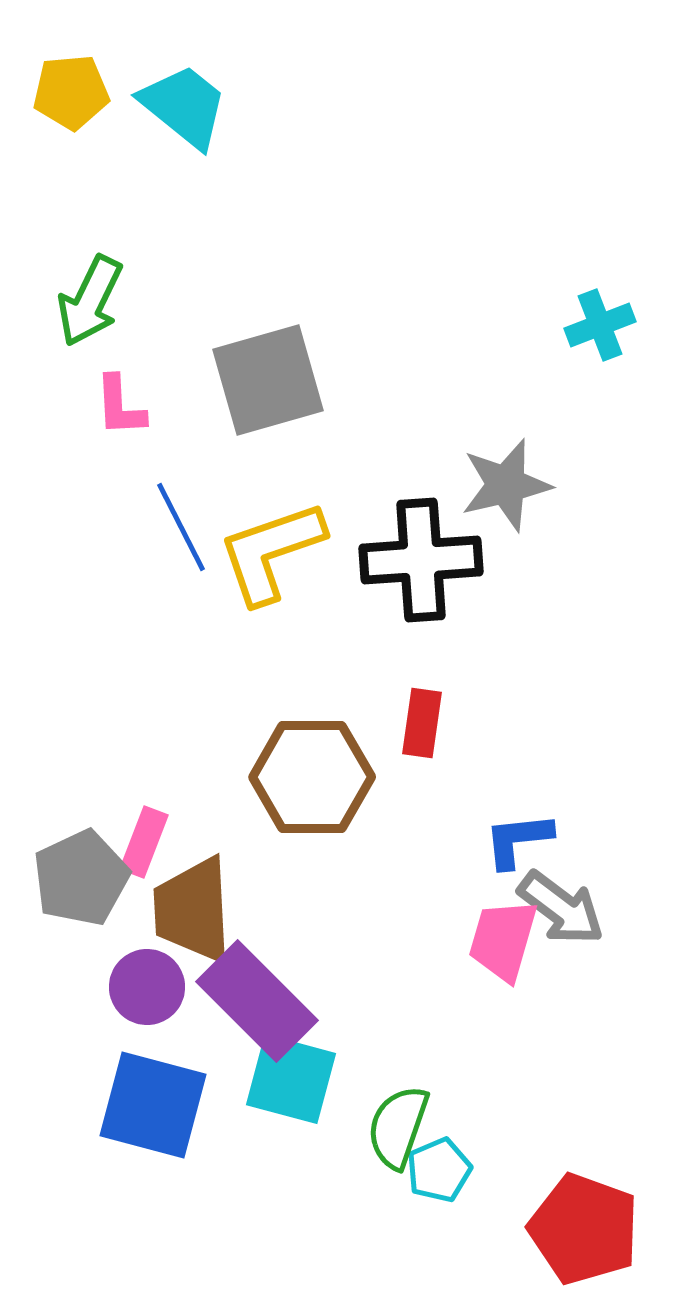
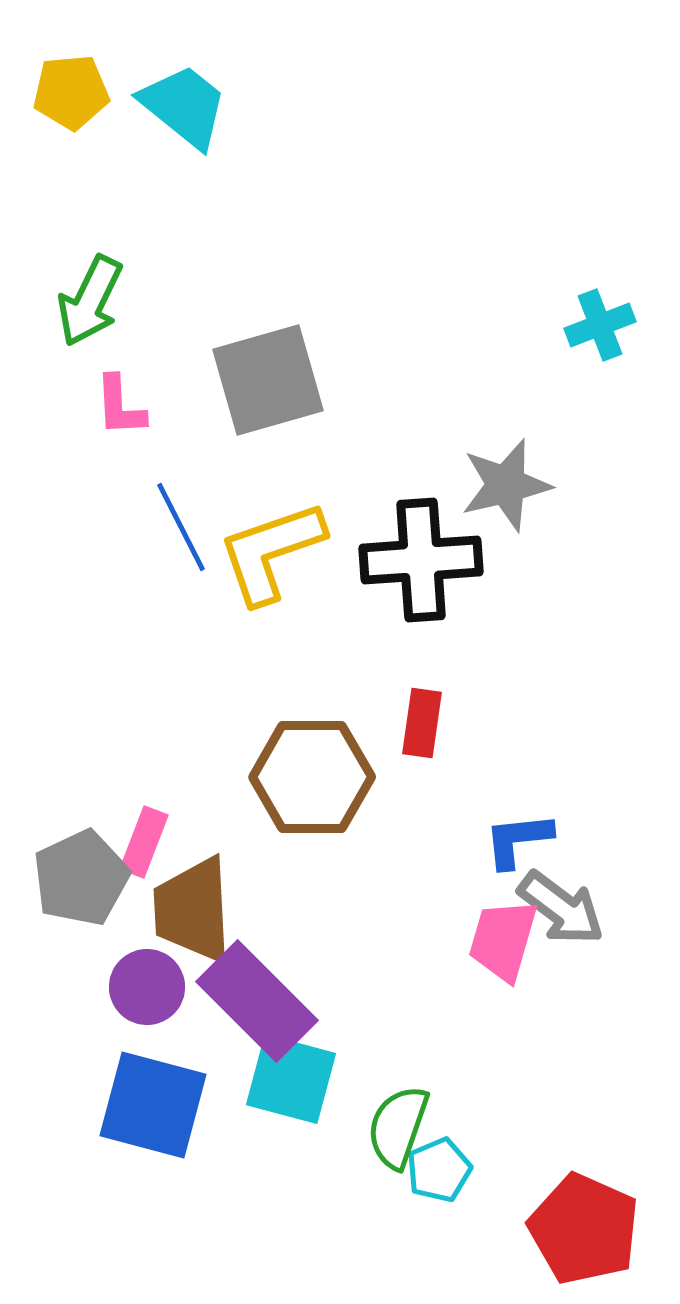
red pentagon: rotated 4 degrees clockwise
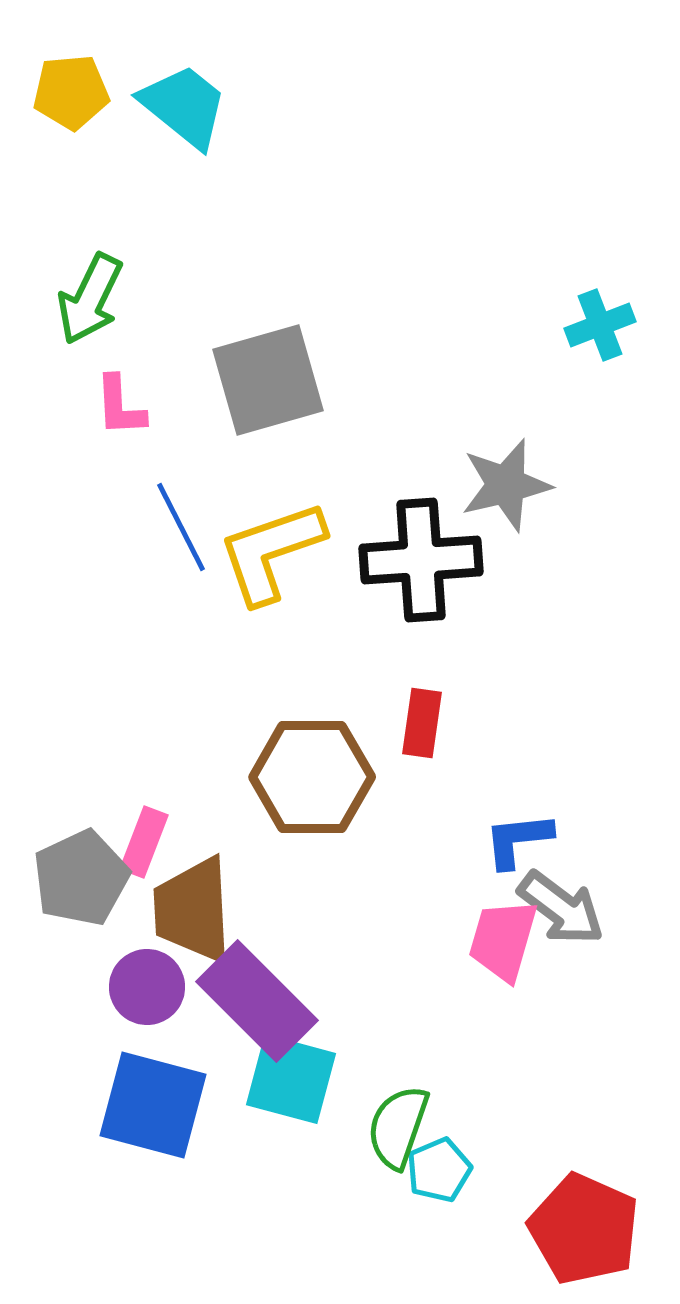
green arrow: moved 2 px up
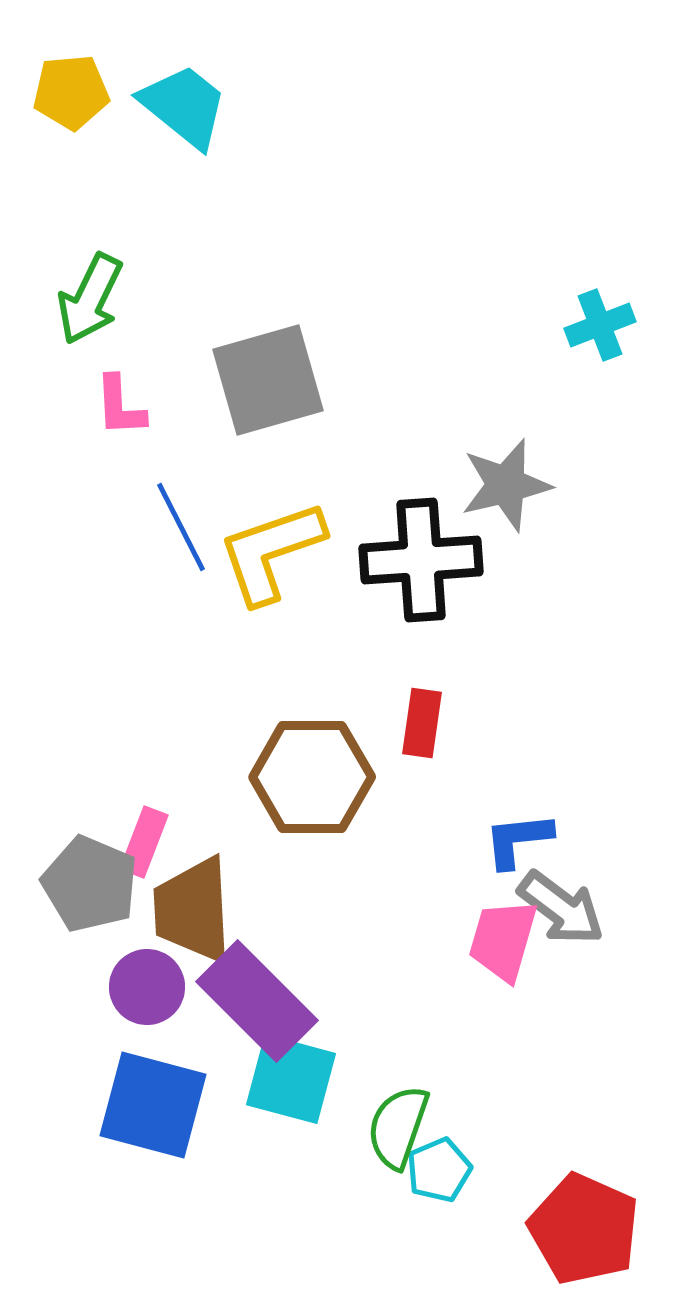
gray pentagon: moved 9 px right, 6 px down; rotated 24 degrees counterclockwise
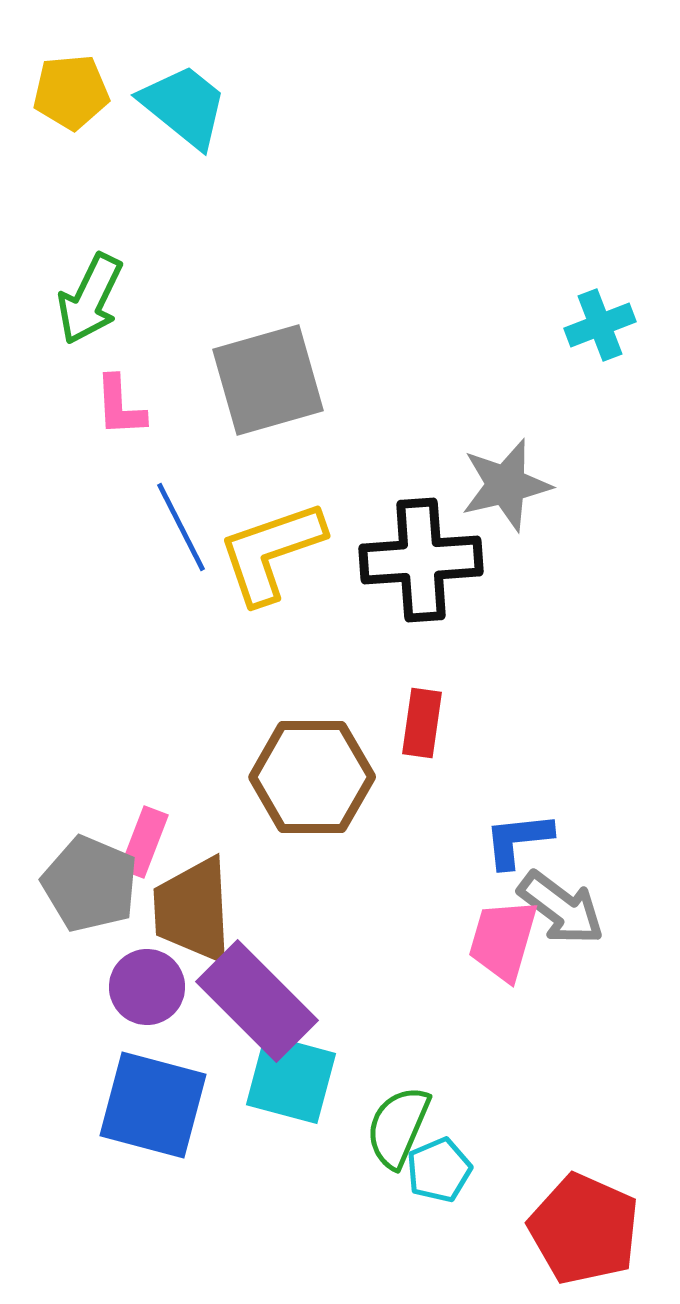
green semicircle: rotated 4 degrees clockwise
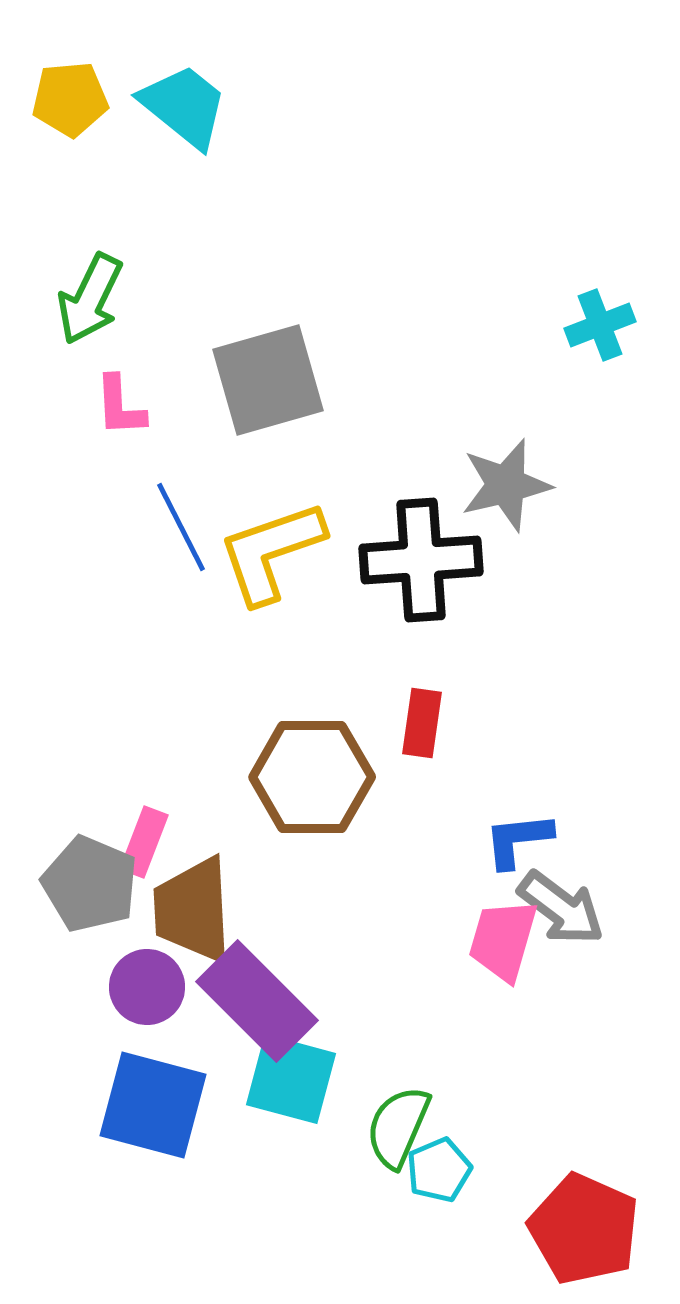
yellow pentagon: moved 1 px left, 7 px down
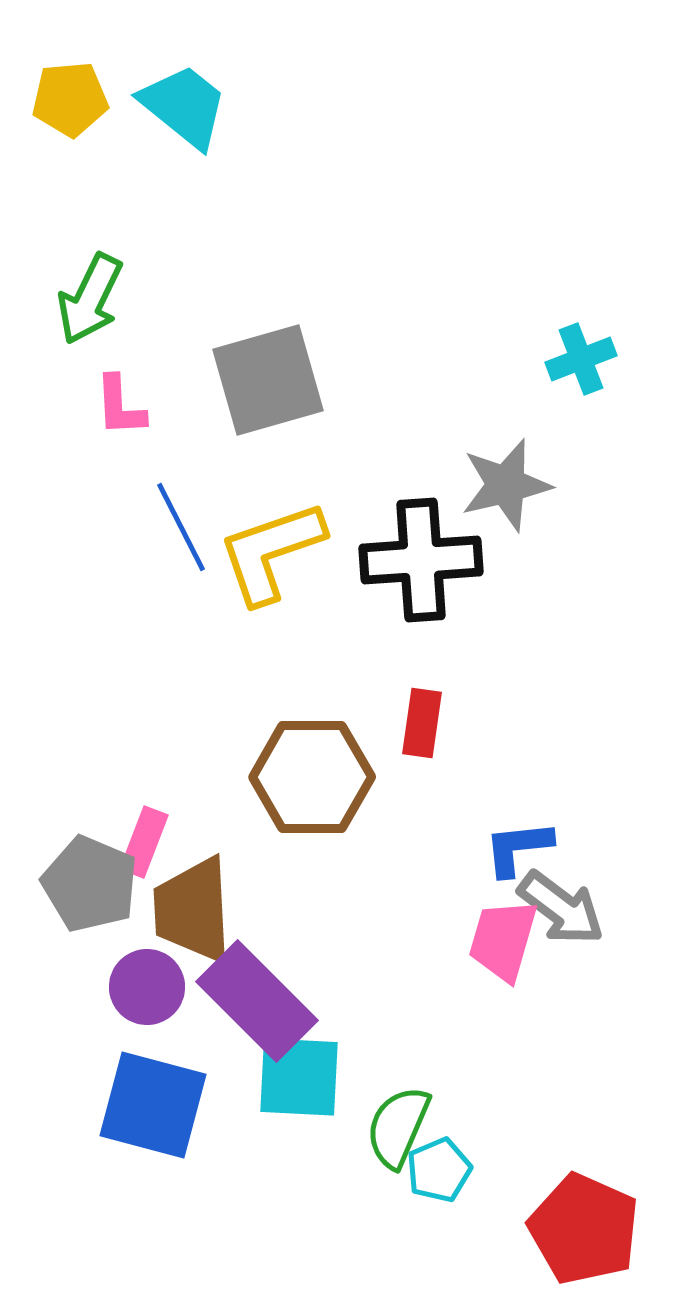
cyan cross: moved 19 px left, 34 px down
blue L-shape: moved 8 px down
cyan square: moved 8 px right, 2 px up; rotated 12 degrees counterclockwise
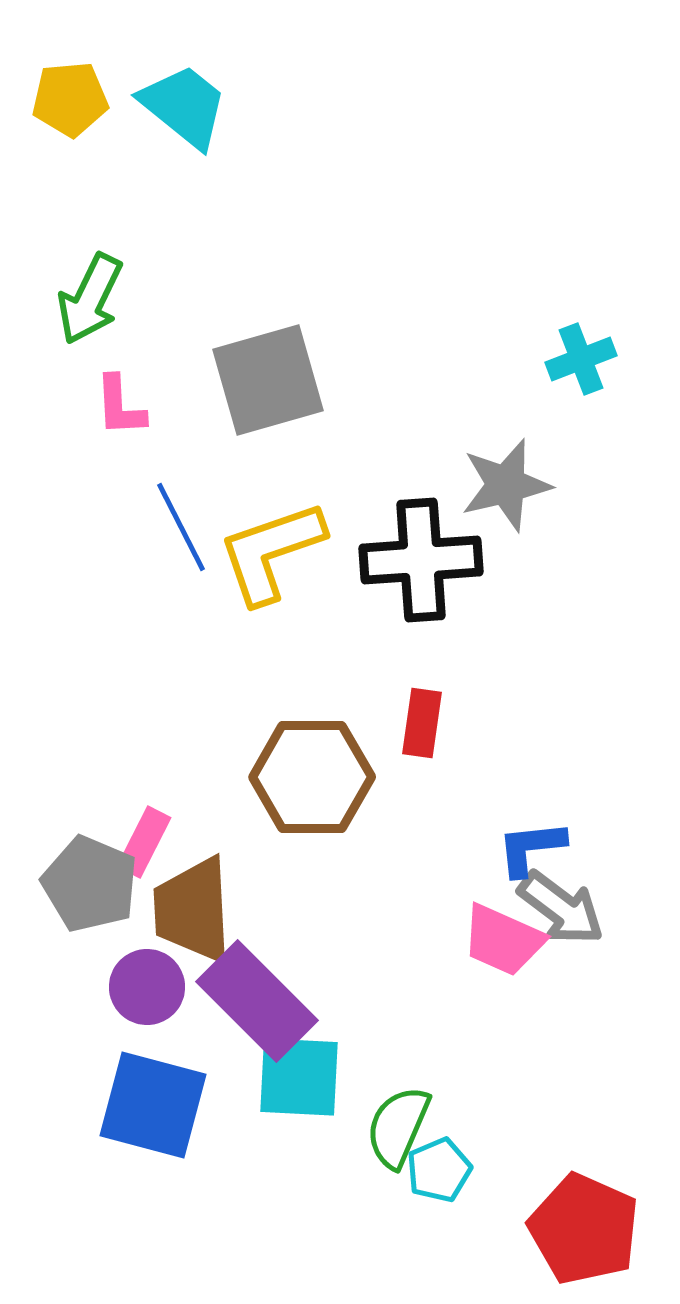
pink rectangle: rotated 6 degrees clockwise
blue L-shape: moved 13 px right
pink trapezoid: rotated 82 degrees counterclockwise
